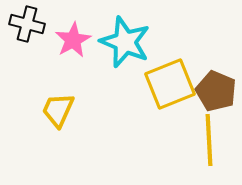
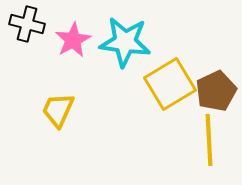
cyan star: rotated 15 degrees counterclockwise
yellow square: rotated 9 degrees counterclockwise
brown pentagon: rotated 24 degrees clockwise
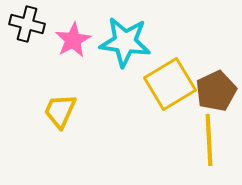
yellow trapezoid: moved 2 px right, 1 px down
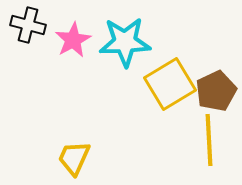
black cross: moved 1 px right, 1 px down
cyan star: rotated 9 degrees counterclockwise
yellow trapezoid: moved 14 px right, 47 px down
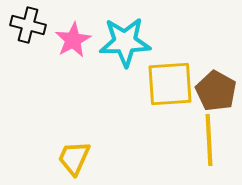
yellow square: rotated 27 degrees clockwise
brown pentagon: rotated 18 degrees counterclockwise
